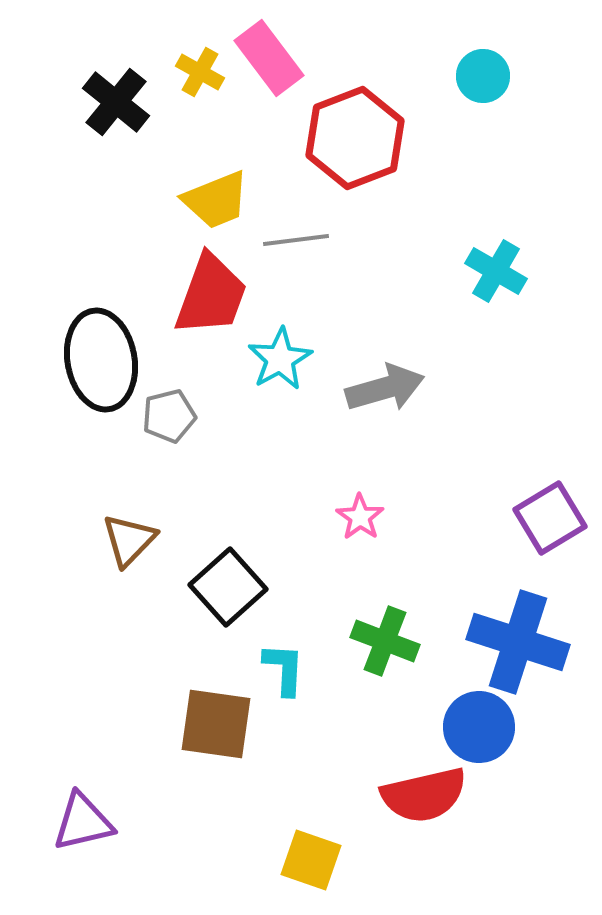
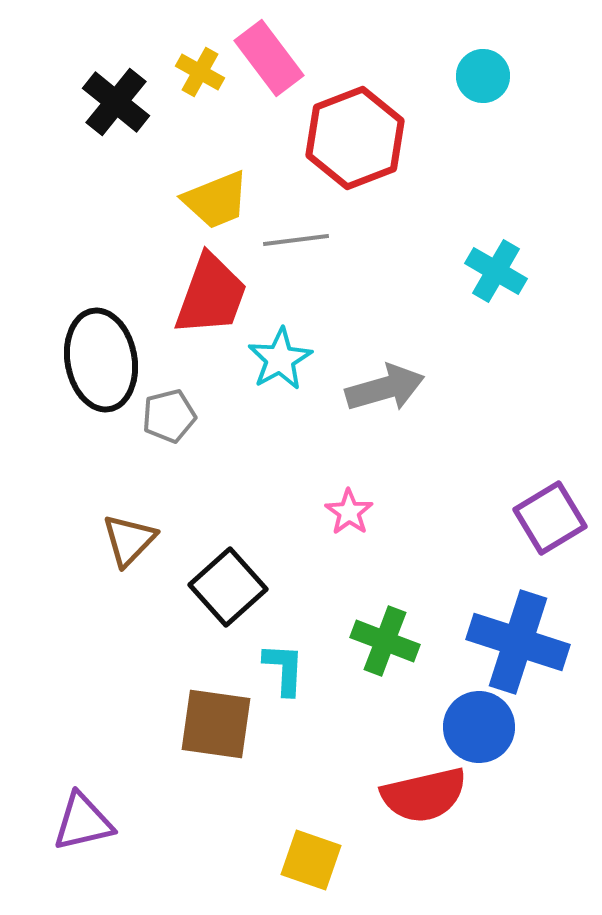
pink star: moved 11 px left, 5 px up
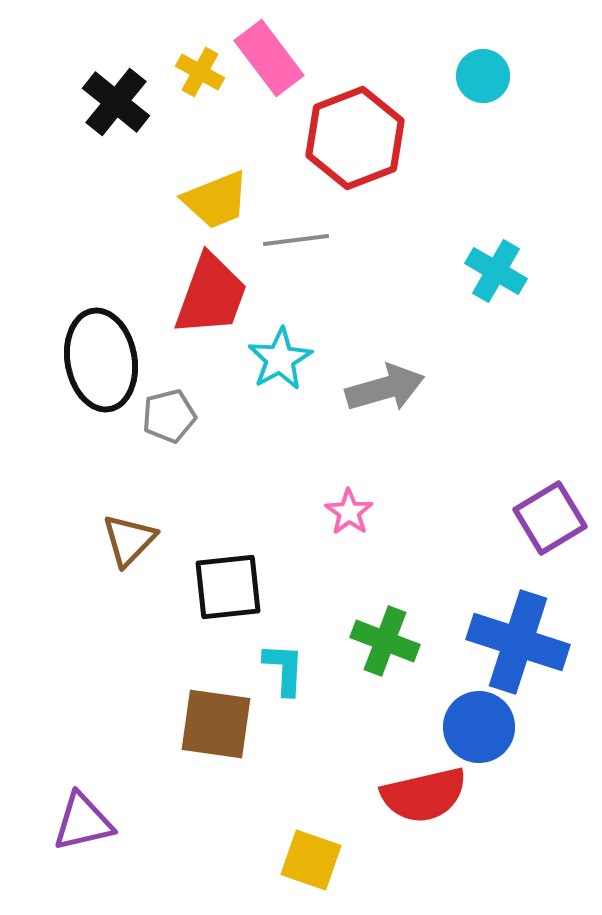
black square: rotated 36 degrees clockwise
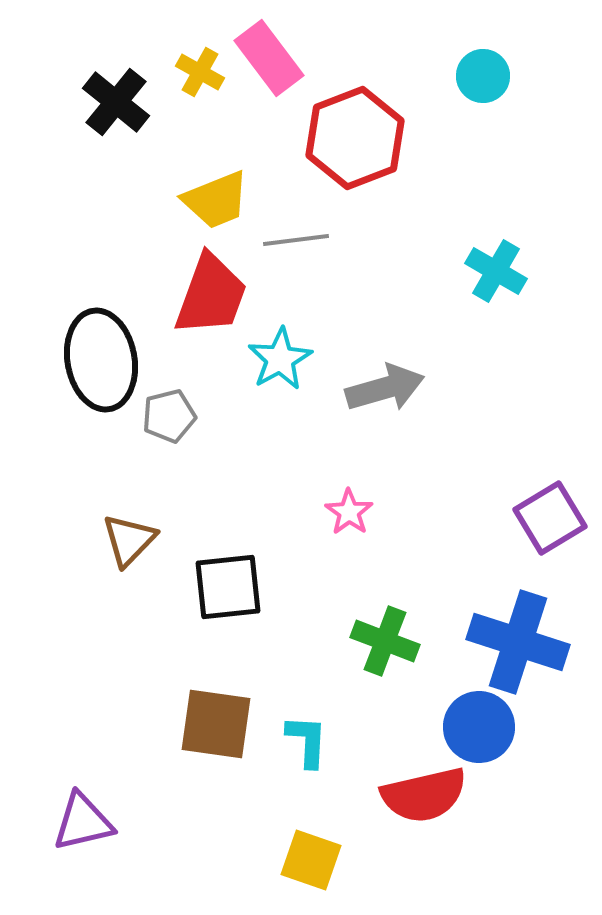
cyan L-shape: moved 23 px right, 72 px down
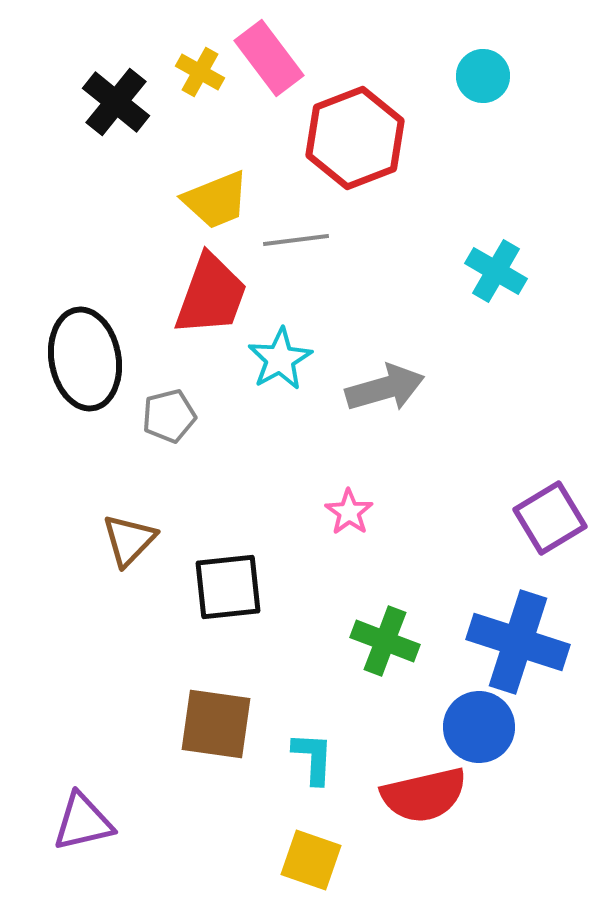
black ellipse: moved 16 px left, 1 px up
cyan L-shape: moved 6 px right, 17 px down
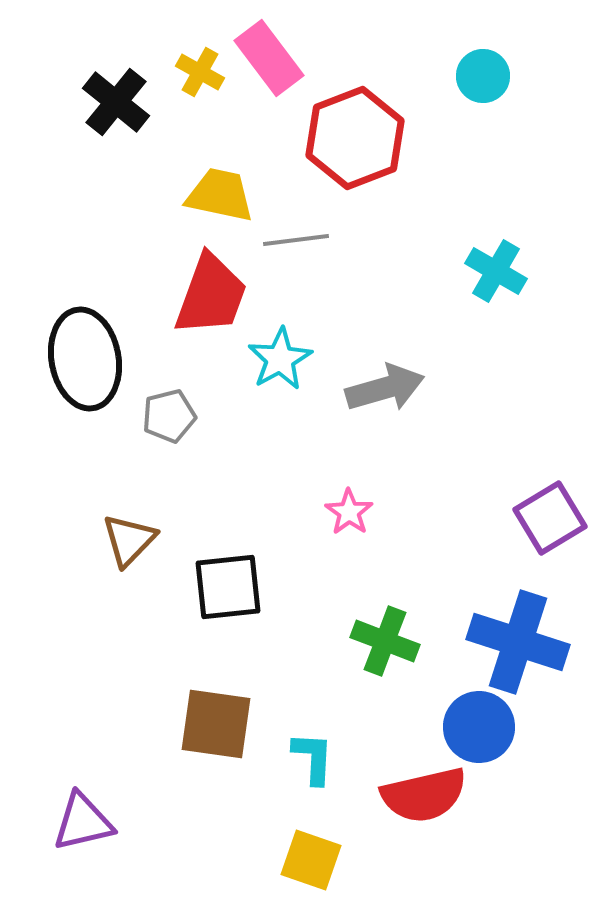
yellow trapezoid: moved 4 px right, 5 px up; rotated 146 degrees counterclockwise
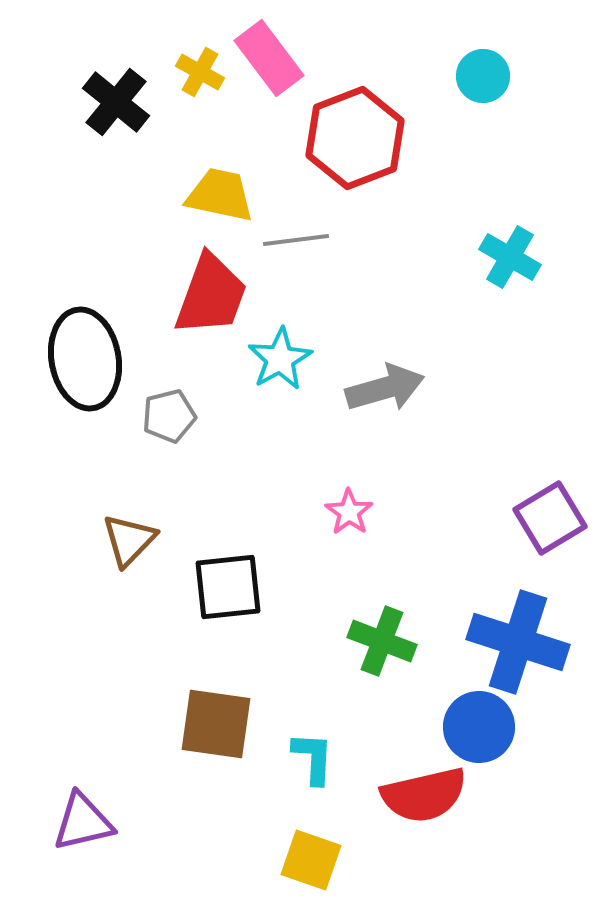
cyan cross: moved 14 px right, 14 px up
green cross: moved 3 px left
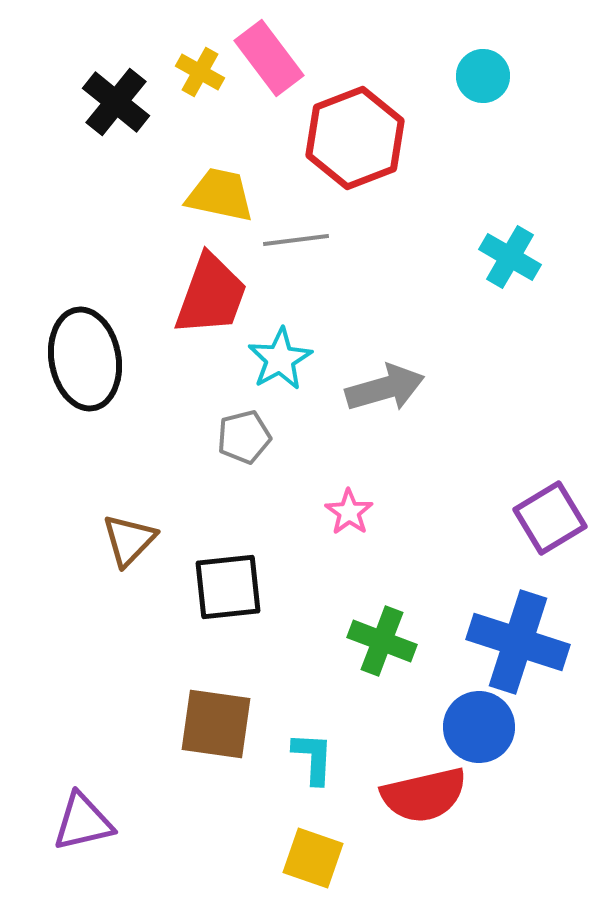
gray pentagon: moved 75 px right, 21 px down
yellow square: moved 2 px right, 2 px up
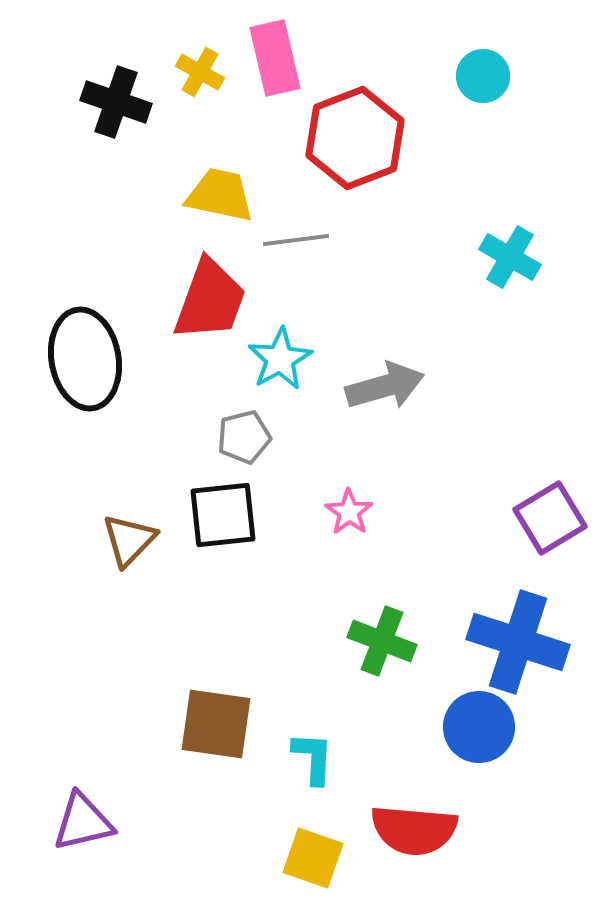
pink rectangle: moved 6 px right; rotated 24 degrees clockwise
black cross: rotated 20 degrees counterclockwise
red trapezoid: moved 1 px left, 5 px down
gray arrow: moved 2 px up
black square: moved 5 px left, 72 px up
red semicircle: moved 10 px left, 35 px down; rotated 18 degrees clockwise
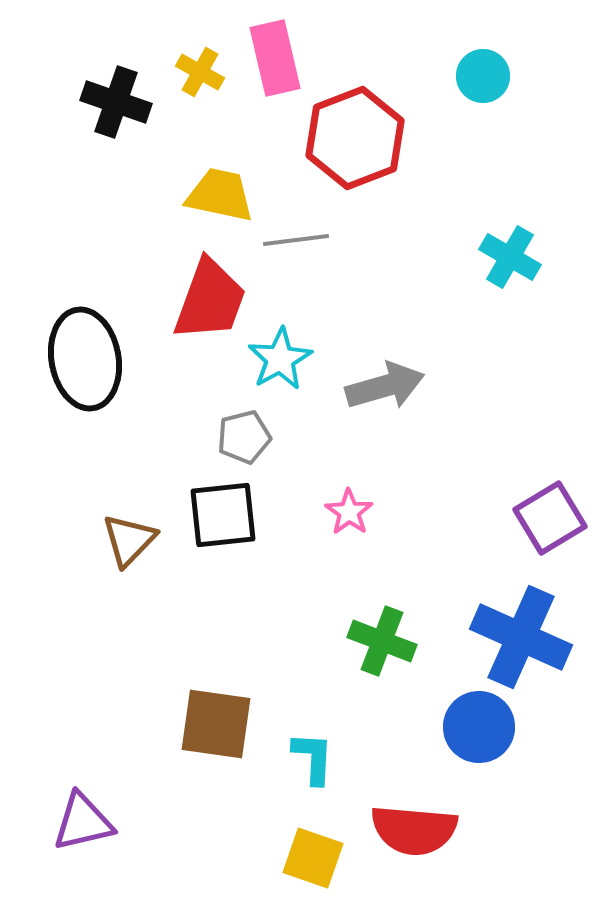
blue cross: moved 3 px right, 5 px up; rotated 6 degrees clockwise
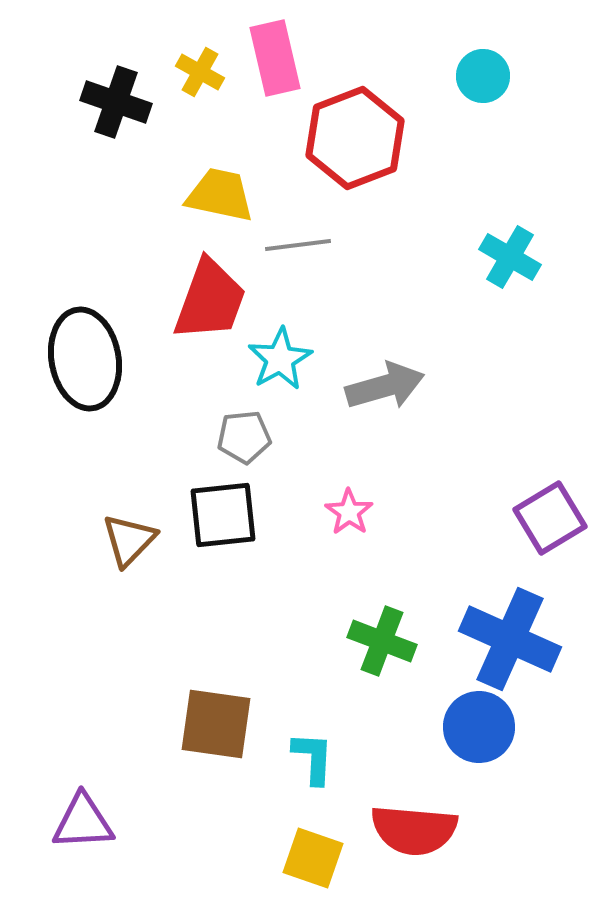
gray line: moved 2 px right, 5 px down
gray pentagon: rotated 8 degrees clockwise
blue cross: moved 11 px left, 2 px down
purple triangle: rotated 10 degrees clockwise
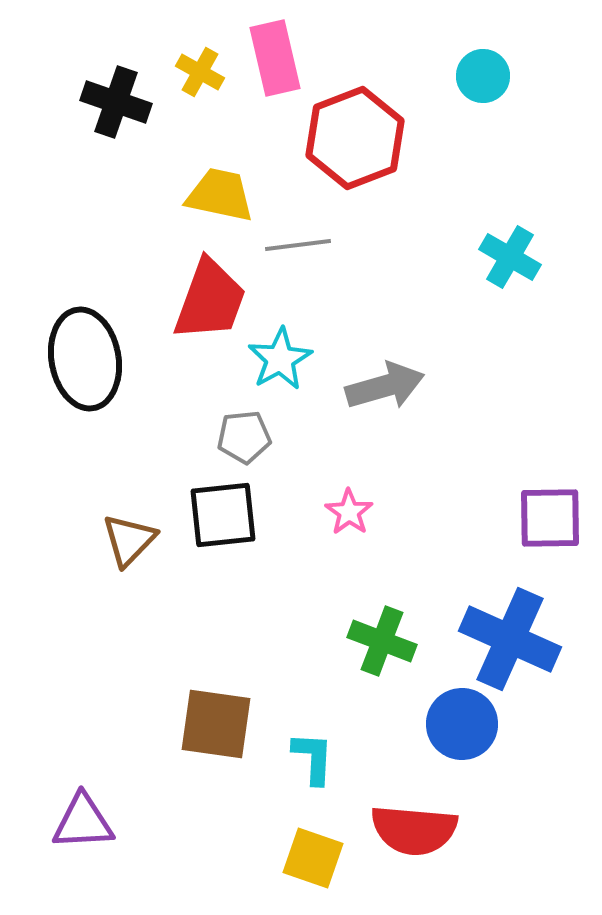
purple square: rotated 30 degrees clockwise
blue circle: moved 17 px left, 3 px up
